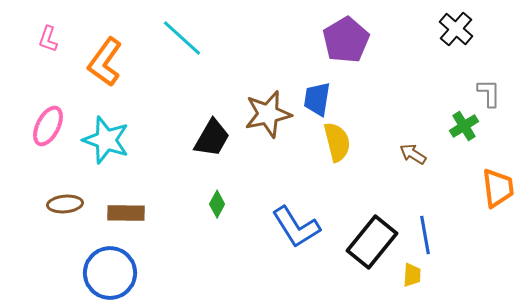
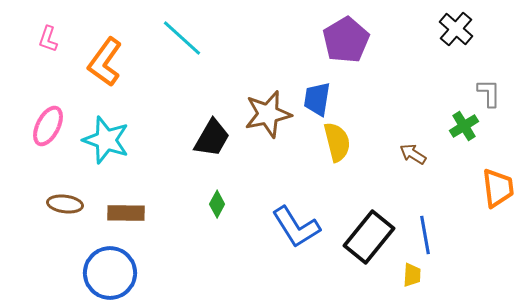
brown ellipse: rotated 12 degrees clockwise
black rectangle: moved 3 px left, 5 px up
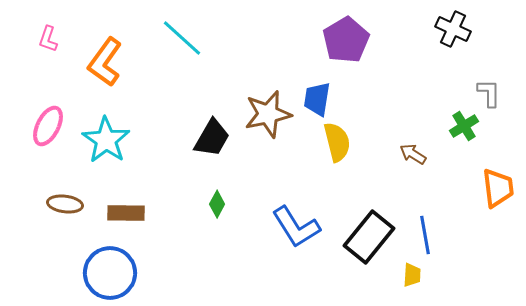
black cross: moved 3 px left; rotated 16 degrees counterclockwise
cyan star: rotated 15 degrees clockwise
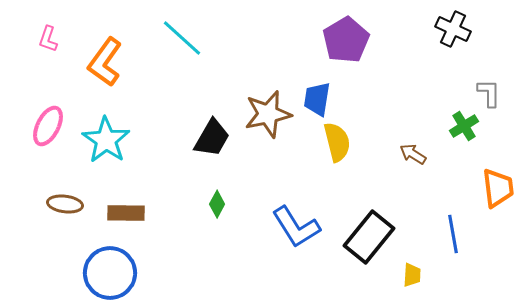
blue line: moved 28 px right, 1 px up
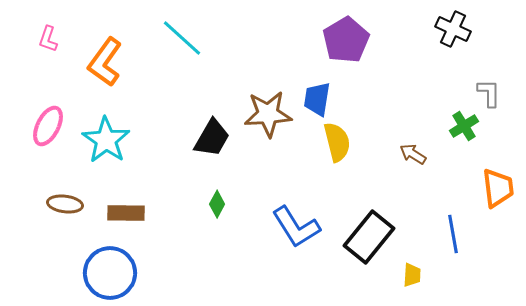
brown star: rotated 9 degrees clockwise
